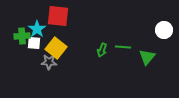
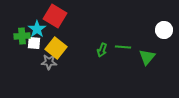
red square: moved 3 px left; rotated 25 degrees clockwise
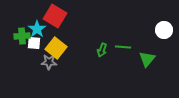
green triangle: moved 2 px down
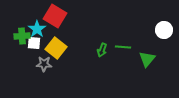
gray star: moved 5 px left, 2 px down
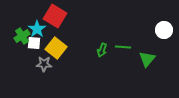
green cross: rotated 28 degrees counterclockwise
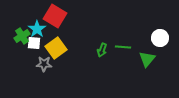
white circle: moved 4 px left, 8 px down
yellow square: rotated 15 degrees clockwise
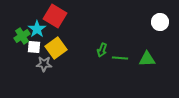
white circle: moved 16 px up
white square: moved 4 px down
green line: moved 3 px left, 11 px down
green triangle: rotated 48 degrees clockwise
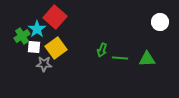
red square: moved 1 px down; rotated 10 degrees clockwise
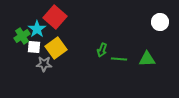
green line: moved 1 px left, 1 px down
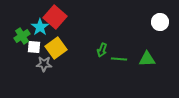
cyan star: moved 3 px right, 2 px up
